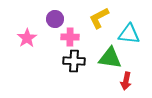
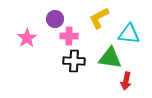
pink cross: moved 1 px left, 1 px up
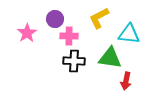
pink star: moved 5 px up
